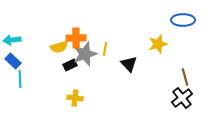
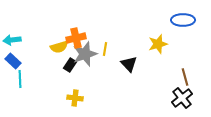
orange cross: rotated 12 degrees counterclockwise
black rectangle: rotated 32 degrees counterclockwise
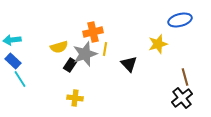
blue ellipse: moved 3 px left; rotated 15 degrees counterclockwise
orange cross: moved 17 px right, 6 px up
cyan line: rotated 30 degrees counterclockwise
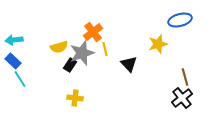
orange cross: rotated 24 degrees counterclockwise
cyan arrow: moved 2 px right
yellow line: rotated 24 degrees counterclockwise
gray star: moved 3 px left, 1 px up
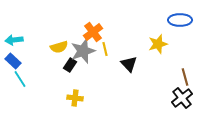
blue ellipse: rotated 15 degrees clockwise
gray star: moved 1 px right, 2 px up
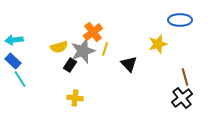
yellow line: rotated 32 degrees clockwise
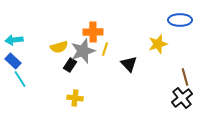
orange cross: rotated 36 degrees clockwise
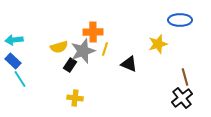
black triangle: rotated 24 degrees counterclockwise
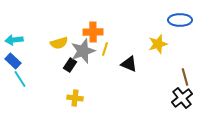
yellow semicircle: moved 4 px up
